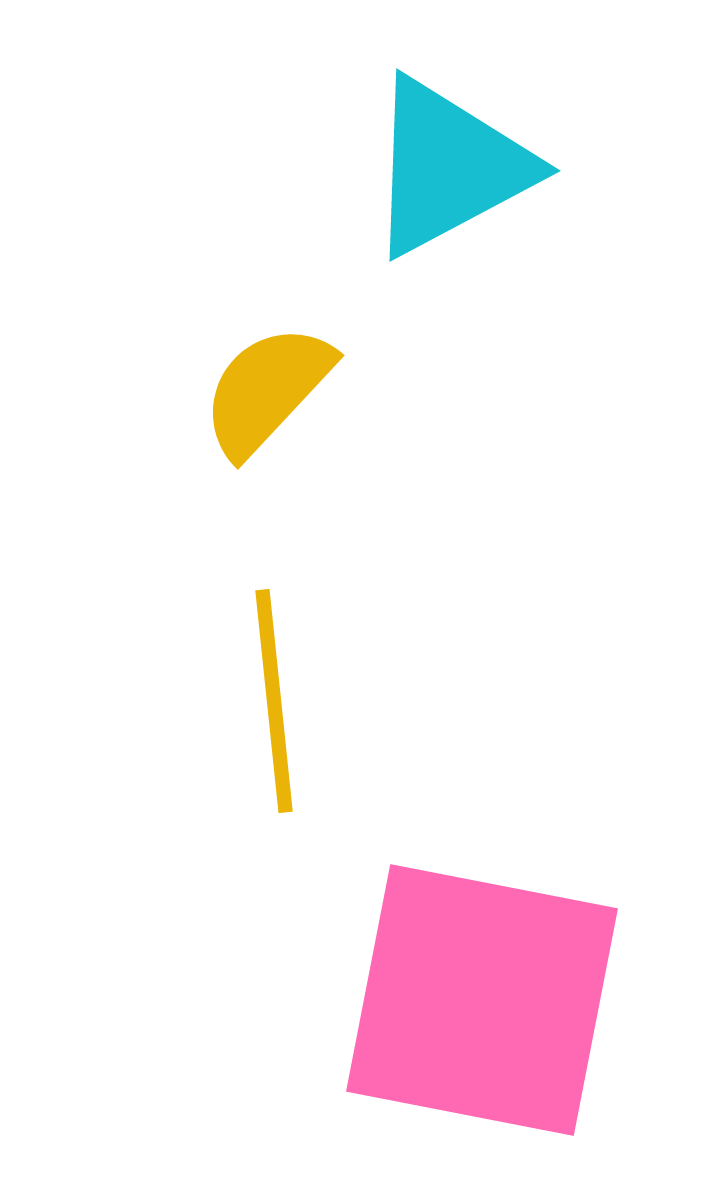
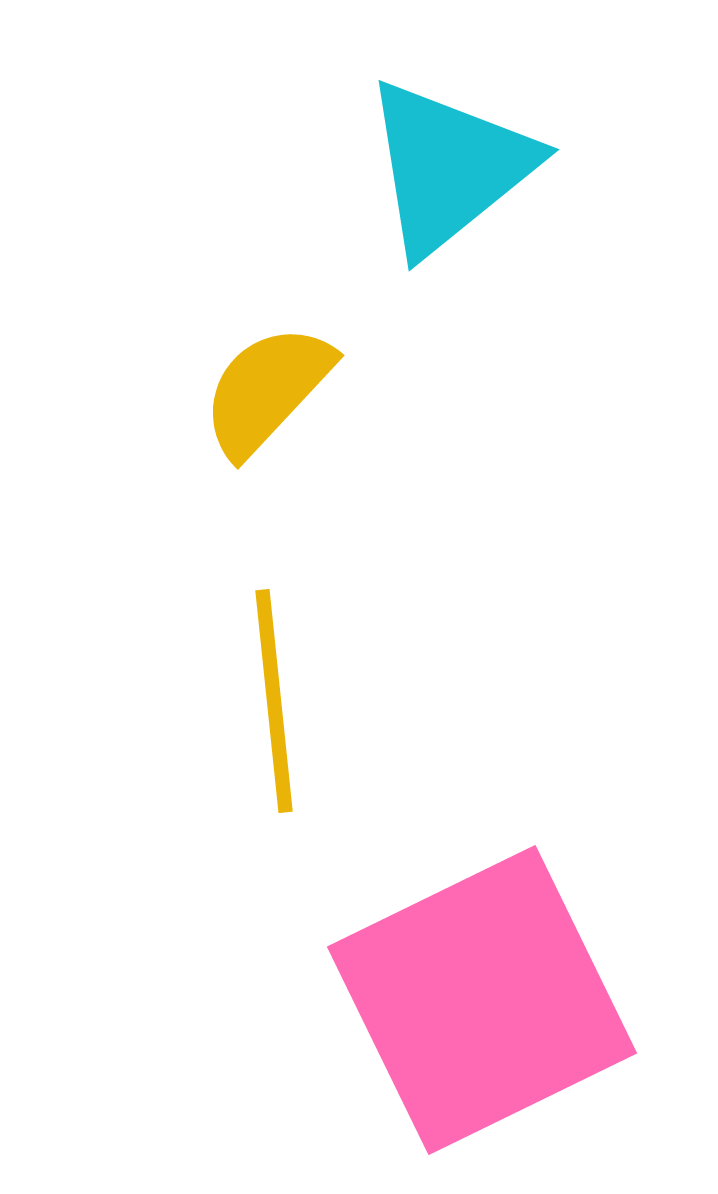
cyan triangle: rotated 11 degrees counterclockwise
pink square: rotated 37 degrees counterclockwise
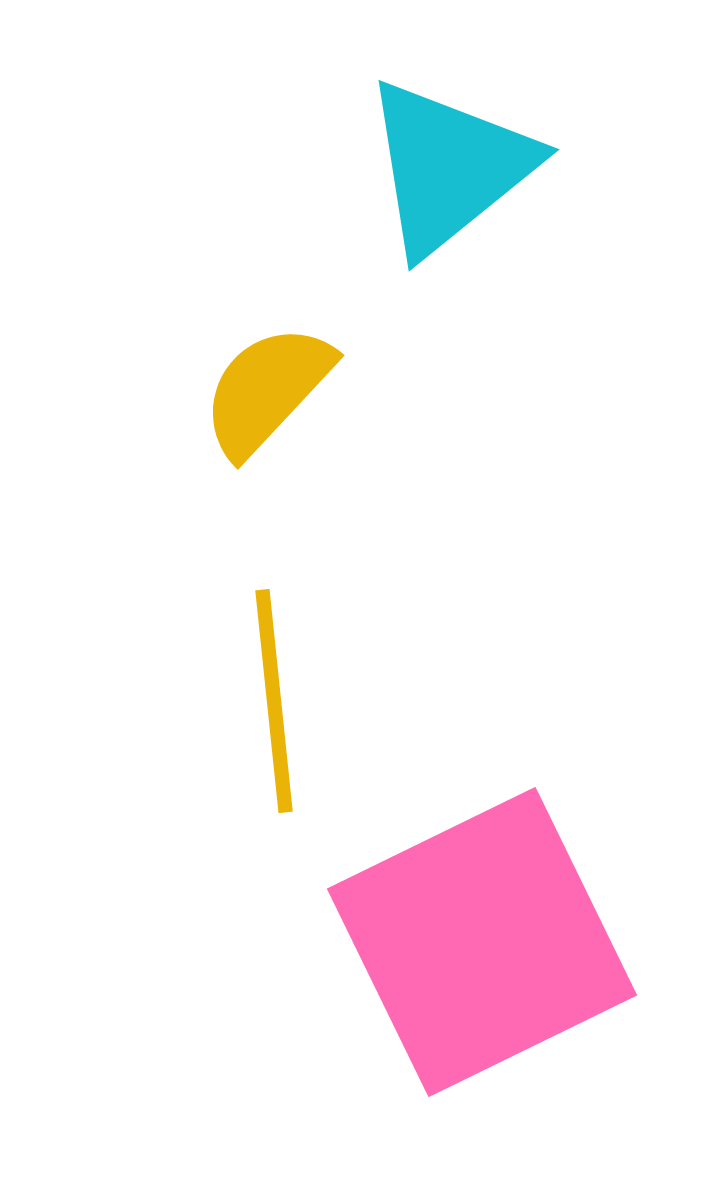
pink square: moved 58 px up
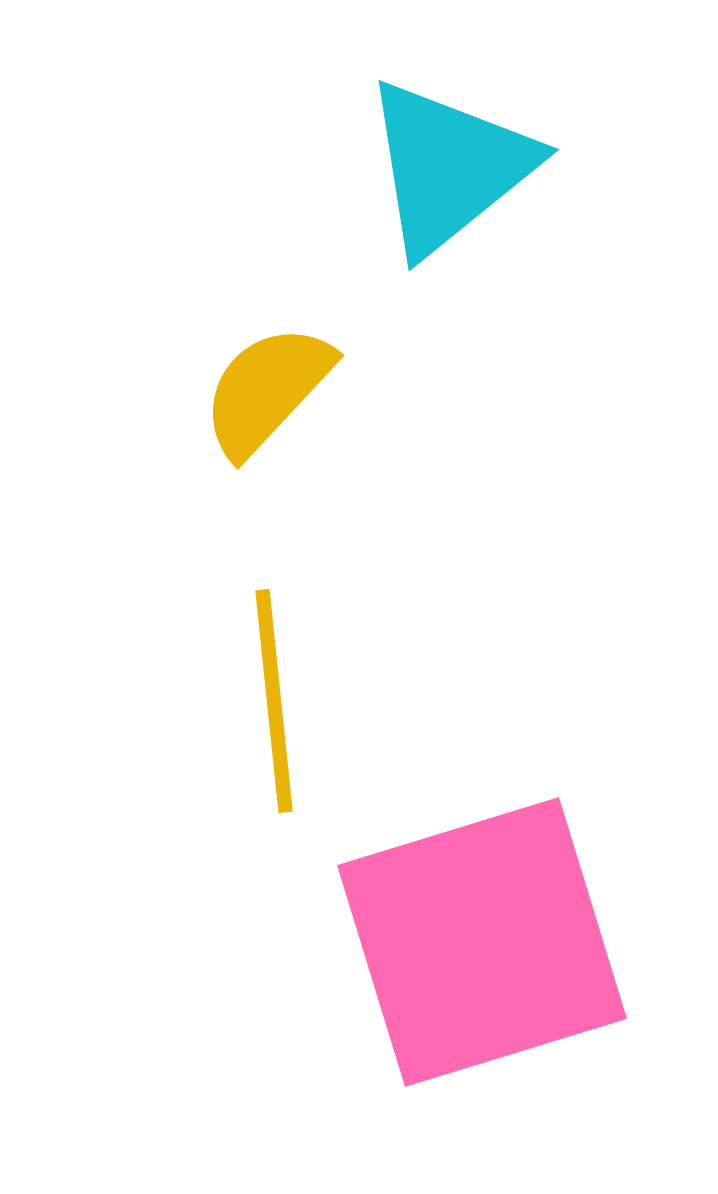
pink square: rotated 9 degrees clockwise
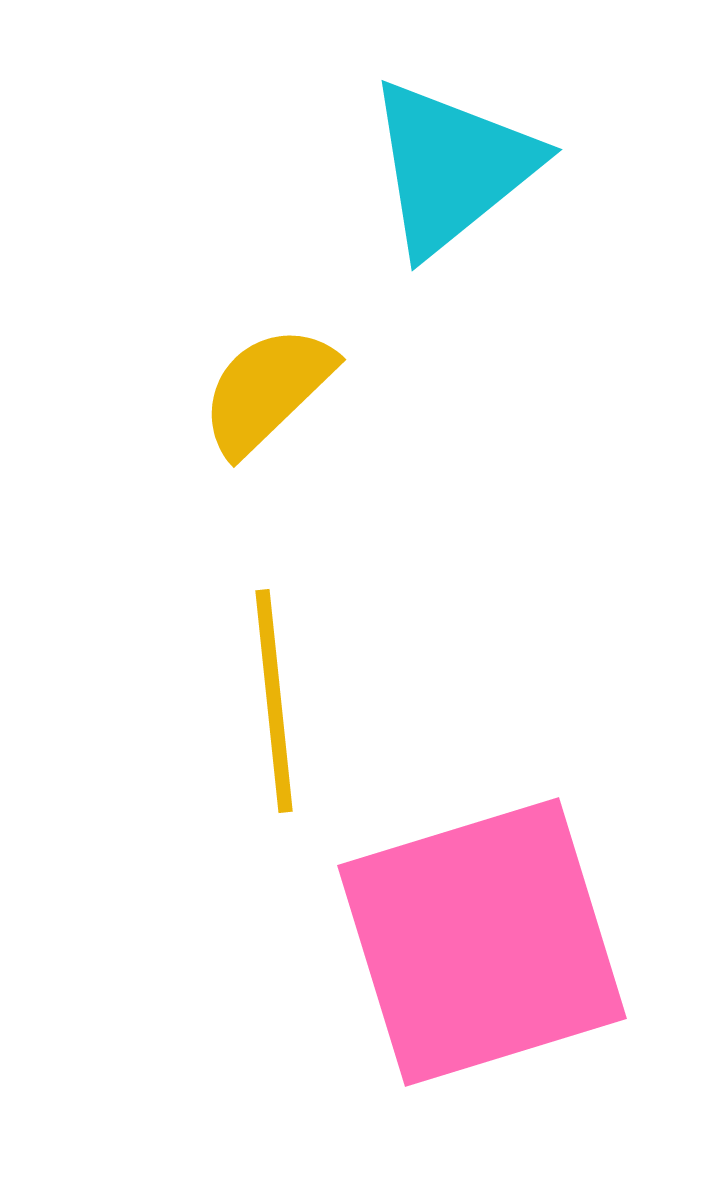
cyan triangle: moved 3 px right
yellow semicircle: rotated 3 degrees clockwise
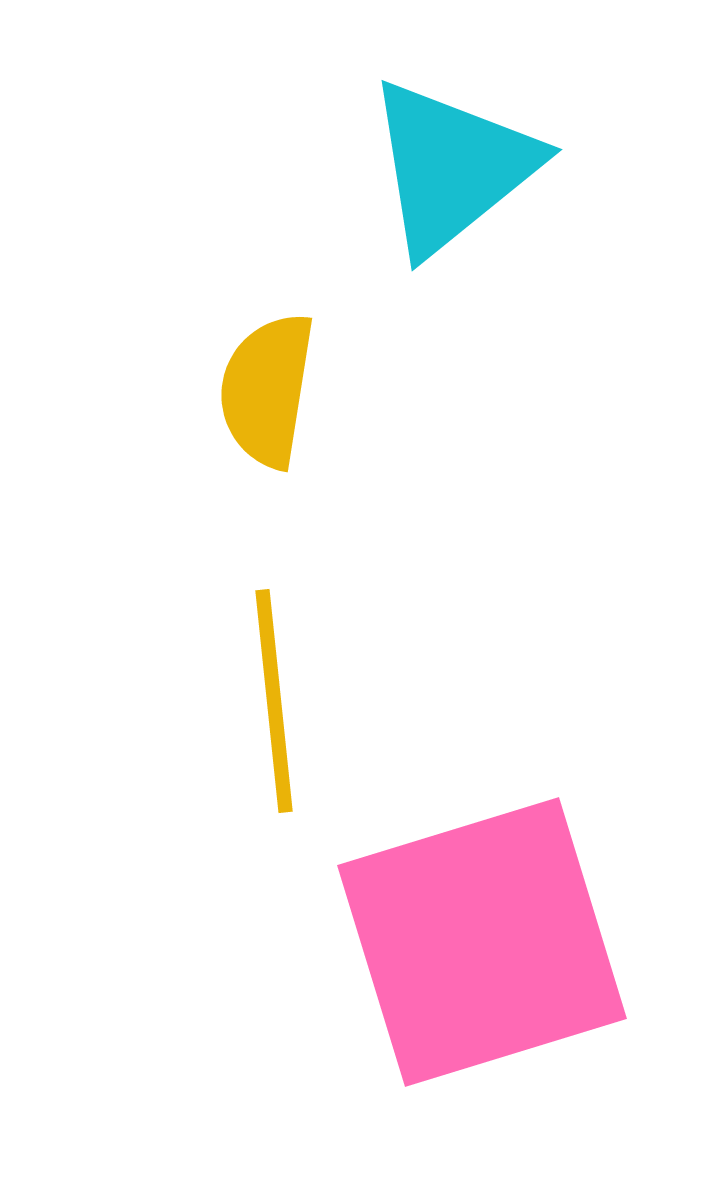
yellow semicircle: rotated 37 degrees counterclockwise
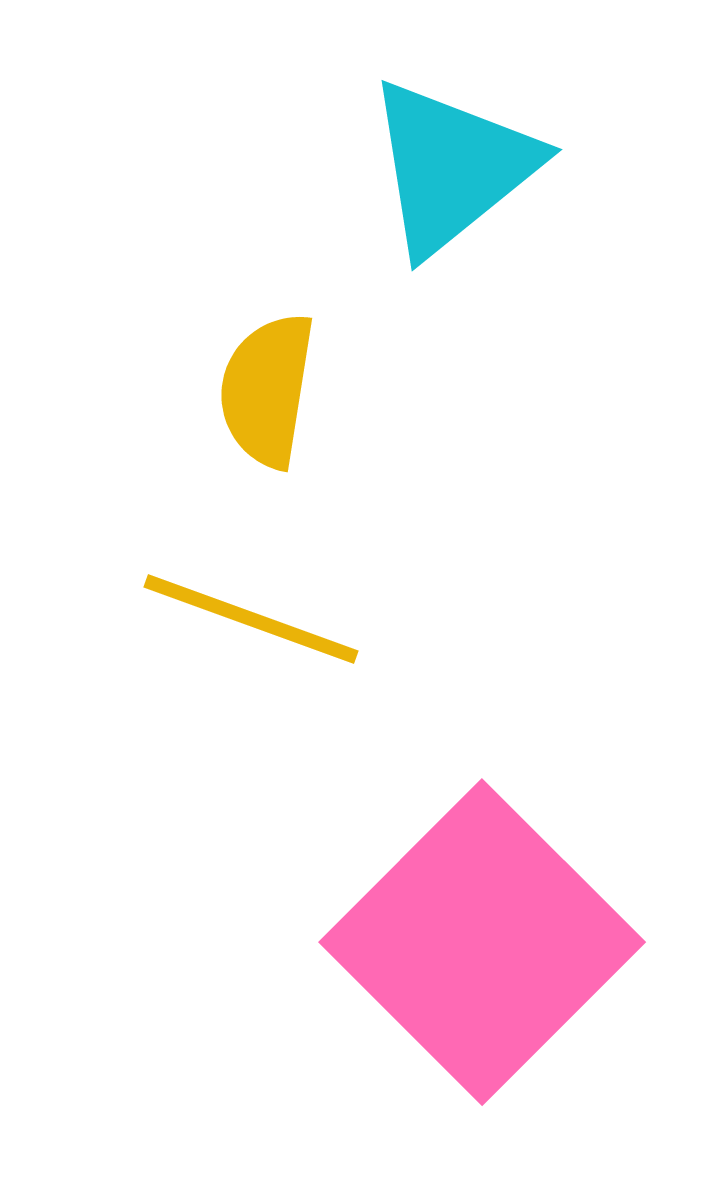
yellow line: moved 23 px left, 82 px up; rotated 64 degrees counterclockwise
pink square: rotated 28 degrees counterclockwise
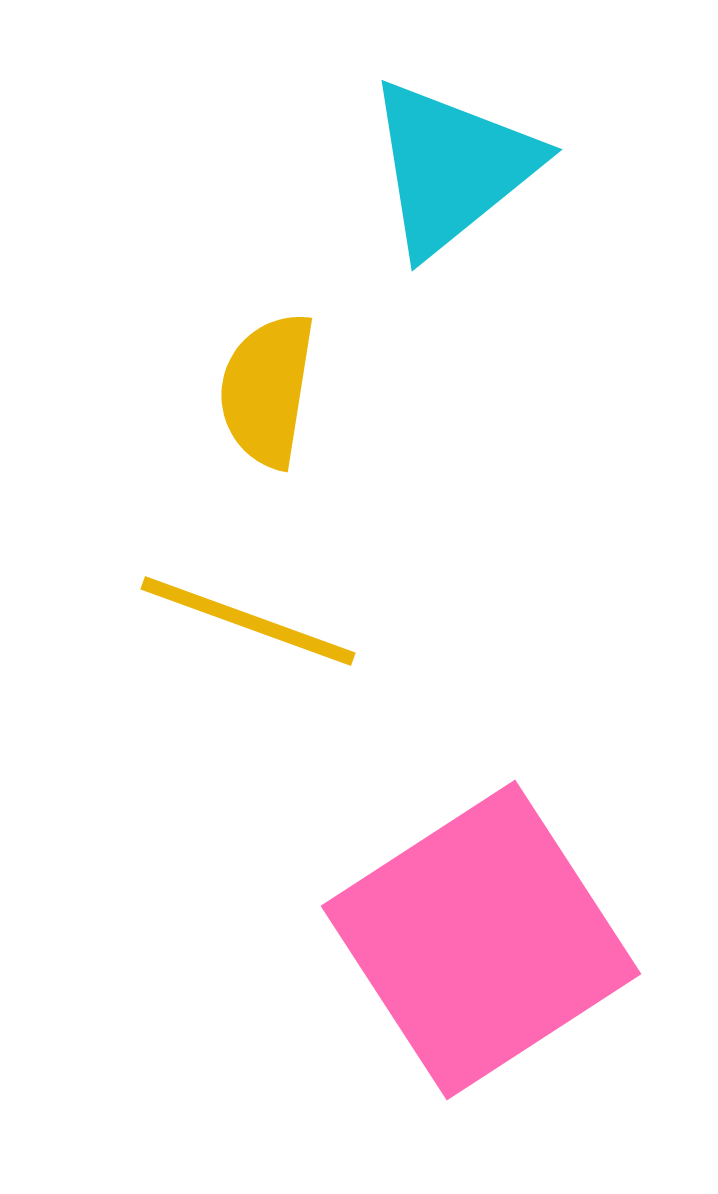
yellow line: moved 3 px left, 2 px down
pink square: moved 1 px left, 2 px up; rotated 12 degrees clockwise
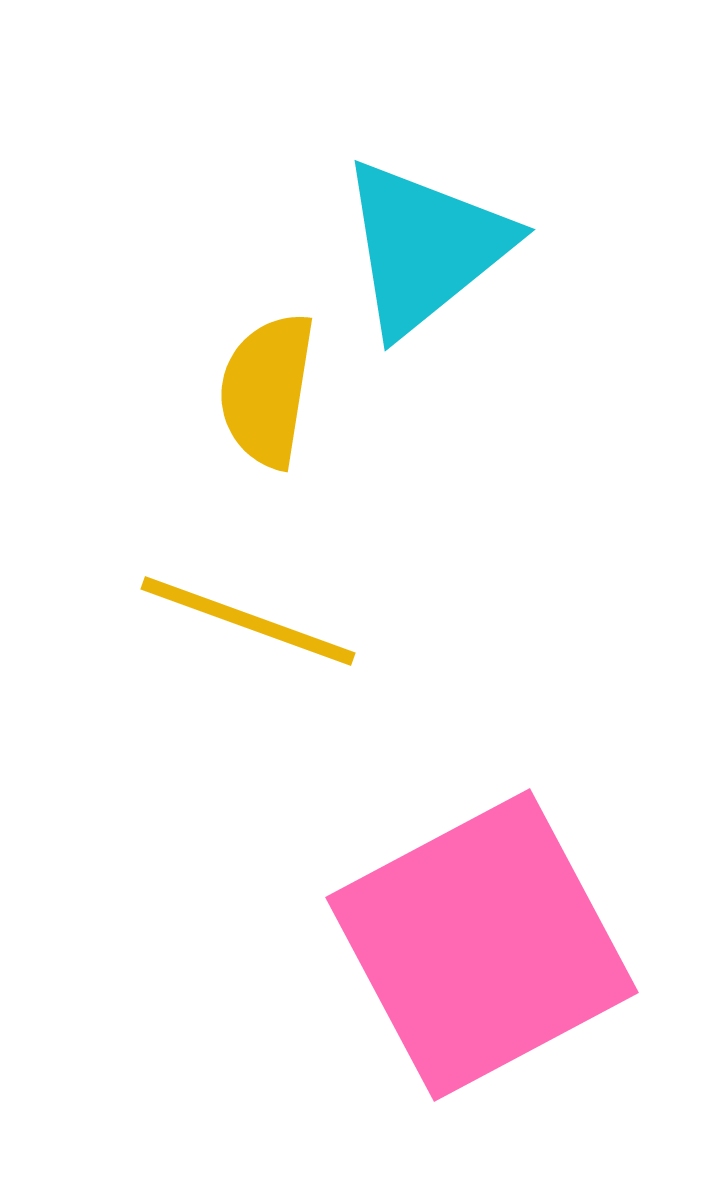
cyan triangle: moved 27 px left, 80 px down
pink square: moved 1 px right, 5 px down; rotated 5 degrees clockwise
